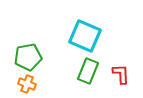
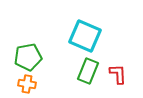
red L-shape: moved 3 px left
orange cross: rotated 12 degrees counterclockwise
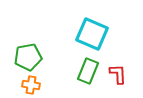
cyan square: moved 7 px right, 2 px up
orange cross: moved 4 px right, 1 px down
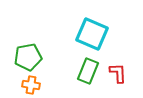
red L-shape: moved 1 px up
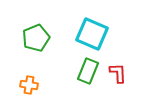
green pentagon: moved 8 px right, 19 px up; rotated 12 degrees counterclockwise
orange cross: moved 2 px left
